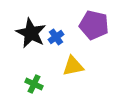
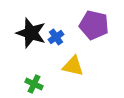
black star: rotated 8 degrees counterclockwise
yellow triangle: rotated 25 degrees clockwise
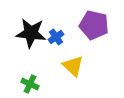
black star: rotated 12 degrees counterclockwise
yellow triangle: rotated 30 degrees clockwise
green cross: moved 4 px left
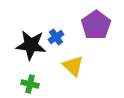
purple pentagon: moved 2 px right; rotated 24 degrees clockwise
black star: moved 12 px down
green cross: rotated 12 degrees counterclockwise
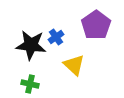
yellow triangle: moved 1 px right, 1 px up
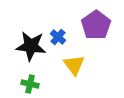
blue cross: moved 2 px right; rotated 14 degrees counterclockwise
black star: moved 1 px down
yellow triangle: rotated 10 degrees clockwise
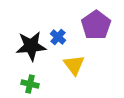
black star: rotated 12 degrees counterclockwise
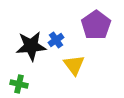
blue cross: moved 2 px left, 3 px down; rotated 14 degrees clockwise
green cross: moved 11 px left
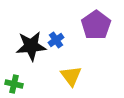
yellow triangle: moved 3 px left, 11 px down
green cross: moved 5 px left
